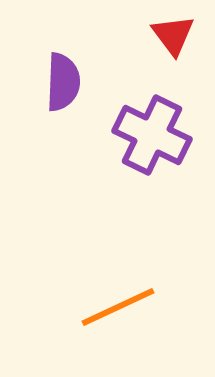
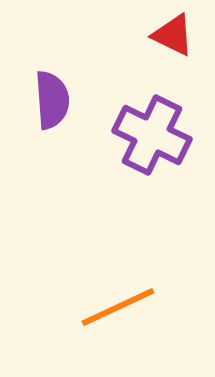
red triangle: rotated 27 degrees counterclockwise
purple semicircle: moved 11 px left, 18 px down; rotated 6 degrees counterclockwise
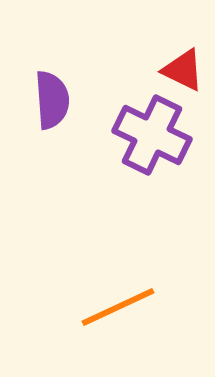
red triangle: moved 10 px right, 35 px down
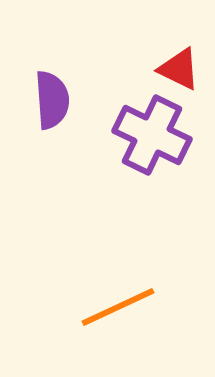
red triangle: moved 4 px left, 1 px up
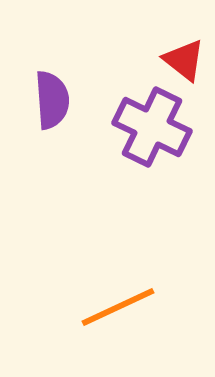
red triangle: moved 5 px right, 9 px up; rotated 12 degrees clockwise
purple cross: moved 8 px up
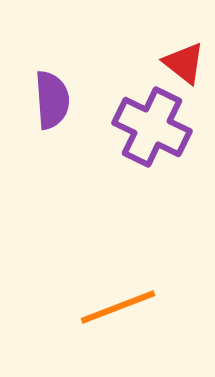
red triangle: moved 3 px down
orange line: rotated 4 degrees clockwise
